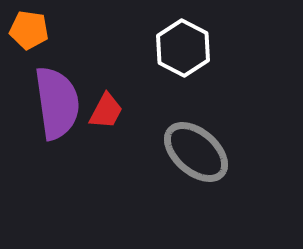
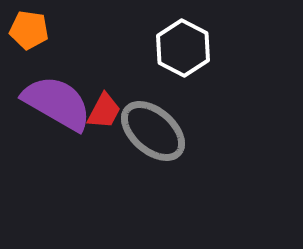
purple semicircle: rotated 52 degrees counterclockwise
red trapezoid: moved 2 px left
gray ellipse: moved 43 px left, 21 px up
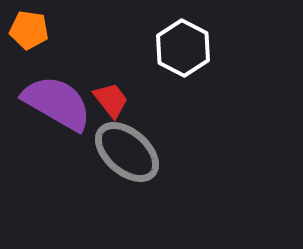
red trapezoid: moved 7 px right, 11 px up; rotated 66 degrees counterclockwise
gray ellipse: moved 26 px left, 21 px down
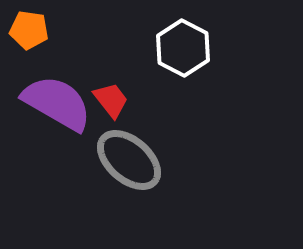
gray ellipse: moved 2 px right, 8 px down
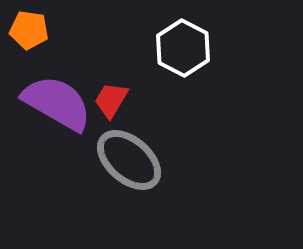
red trapezoid: rotated 111 degrees counterclockwise
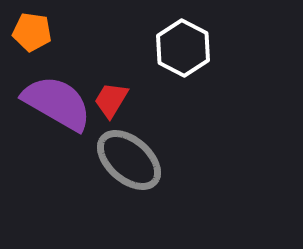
orange pentagon: moved 3 px right, 2 px down
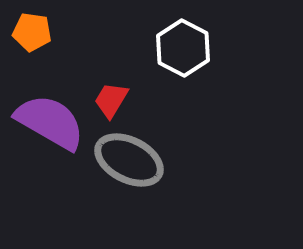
purple semicircle: moved 7 px left, 19 px down
gray ellipse: rotated 14 degrees counterclockwise
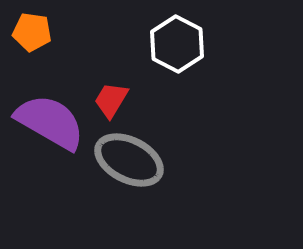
white hexagon: moved 6 px left, 4 px up
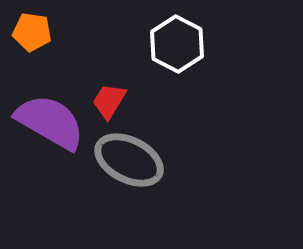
red trapezoid: moved 2 px left, 1 px down
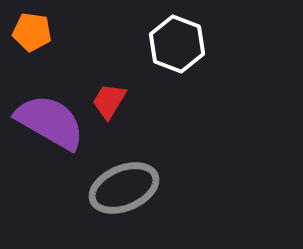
white hexagon: rotated 6 degrees counterclockwise
gray ellipse: moved 5 px left, 28 px down; rotated 50 degrees counterclockwise
